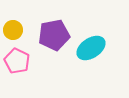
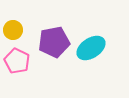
purple pentagon: moved 7 px down
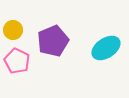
purple pentagon: moved 1 px left, 1 px up; rotated 12 degrees counterclockwise
cyan ellipse: moved 15 px right
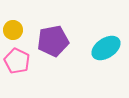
purple pentagon: rotated 12 degrees clockwise
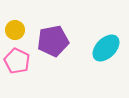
yellow circle: moved 2 px right
cyan ellipse: rotated 12 degrees counterclockwise
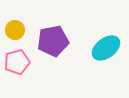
cyan ellipse: rotated 8 degrees clockwise
pink pentagon: moved 1 px down; rotated 30 degrees clockwise
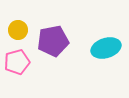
yellow circle: moved 3 px right
cyan ellipse: rotated 20 degrees clockwise
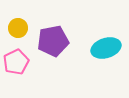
yellow circle: moved 2 px up
pink pentagon: moved 1 px left; rotated 10 degrees counterclockwise
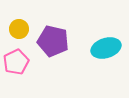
yellow circle: moved 1 px right, 1 px down
purple pentagon: rotated 24 degrees clockwise
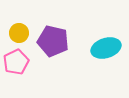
yellow circle: moved 4 px down
